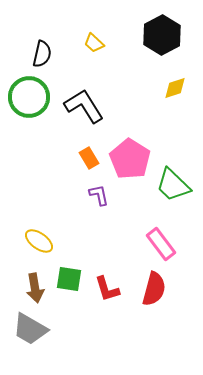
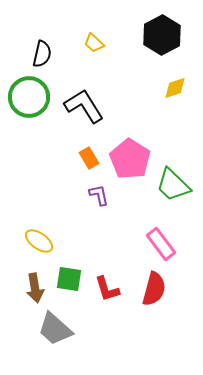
gray trapezoid: moved 25 px right; rotated 12 degrees clockwise
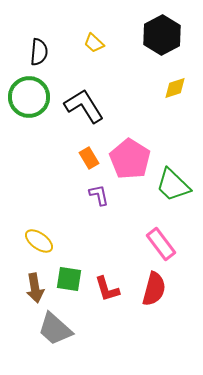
black semicircle: moved 3 px left, 2 px up; rotated 8 degrees counterclockwise
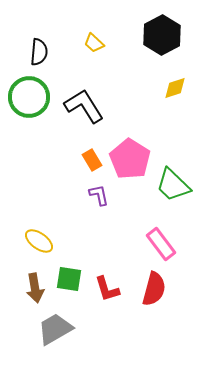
orange rectangle: moved 3 px right, 2 px down
gray trapezoid: rotated 108 degrees clockwise
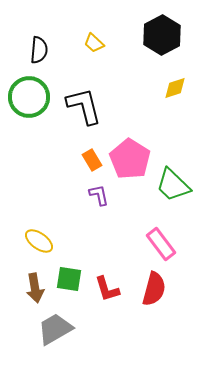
black semicircle: moved 2 px up
black L-shape: rotated 18 degrees clockwise
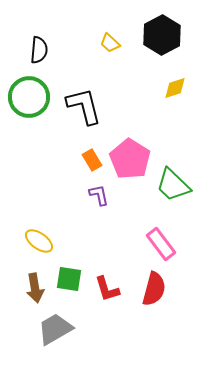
yellow trapezoid: moved 16 px right
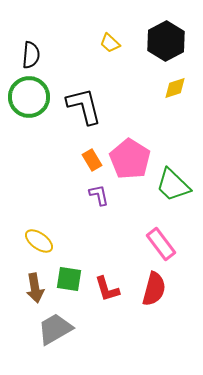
black hexagon: moved 4 px right, 6 px down
black semicircle: moved 8 px left, 5 px down
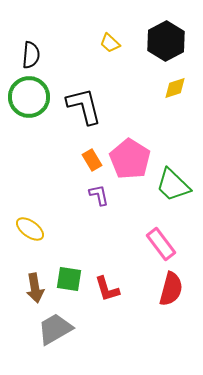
yellow ellipse: moved 9 px left, 12 px up
red semicircle: moved 17 px right
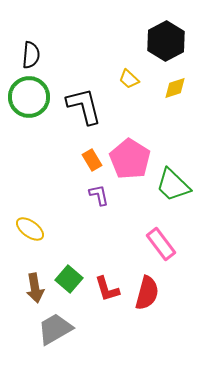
yellow trapezoid: moved 19 px right, 36 px down
green square: rotated 32 degrees clockwise
red semicircle: moved 24 px left, 4 px down
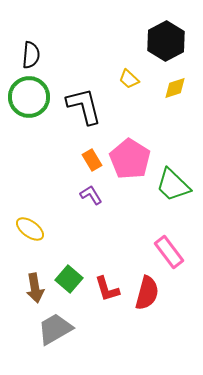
purple L-shape: moved 8 px left; rotated 20 degrees counterclockwise
pink rectangle: moved 8 px right, 8 px down
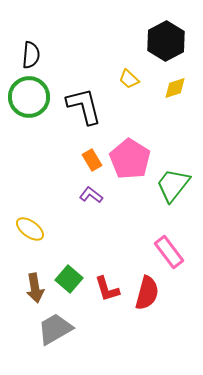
green trapezoid: rotated 84 degrees clockwise
purple L-shape: rotated 20 degrees counterclockwise
